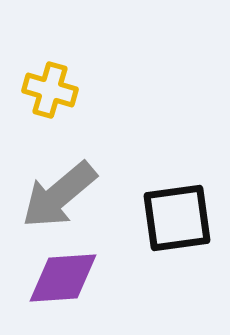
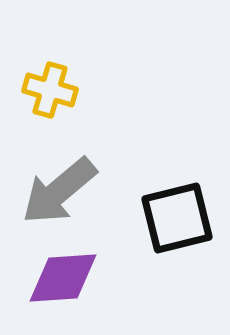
gray arrow: moved 4 px up
black square: rotated 6 degrees counterclockwise
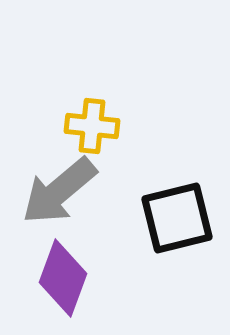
yellow cross: moved 42 px right, 36 px down; rotated 10 degrees counterclockwise
purple diamond: rotated 66 degrees counterclockwise
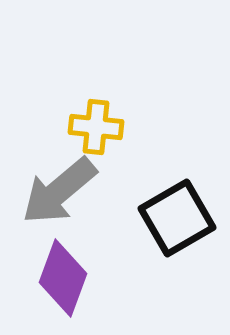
yellow cross: moved 4 px right, 1 px down
black square: rotated 16 degrees counterclockwise
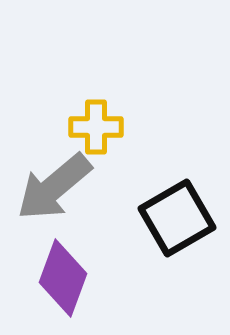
yellow cross: rotated 6 degrees counterclockwise
gray arrow: moved 5 px left, 4 px up
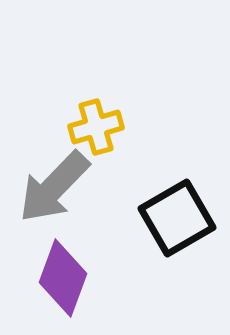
yellow cross: rotated 16 degrees counterclockwise
gray arrow: rotated 6 degrees counterclockwise
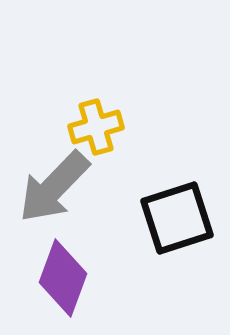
black square: rotated 12 degrees clockwise
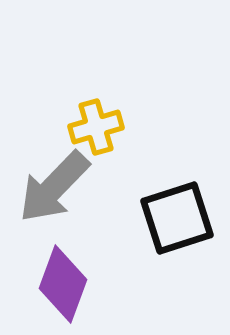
purple diamond: moved 6 px down
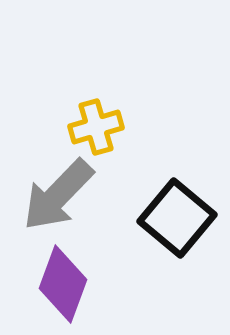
gray arrow: moved 4 px right, 8 px down
black square: rotated 32 degrees counterclockwise
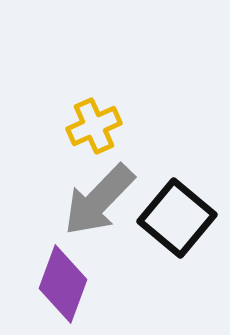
yellow cross: moved 2 px left, 1 px up; rotated 8 degrees counterclockwise
gray arrow: moved 41 px right, 5 px down
